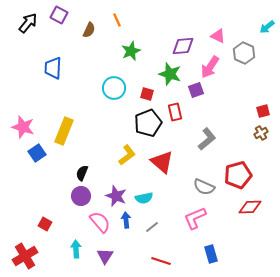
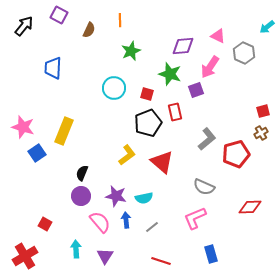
orange line at (117, 20): moved 3 px right; rotated 24 degrees clockwise
black arrow at (28, 23): moved 4 px left, 3 px down
red pentagon at (238, 175): moved 2 px left, 21 px up
purple star at (116, 196): rotated 10 degrees counterclockwise
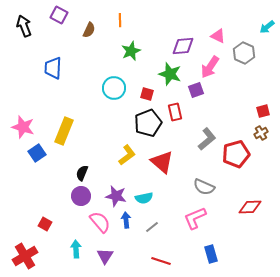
black arrow at (24, 26): rotated 60 degrees counterclockwise
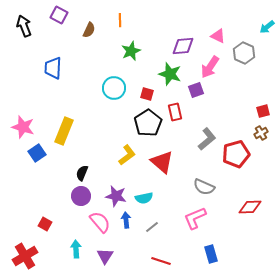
black pentagon at (148, 123): rotated 12 degrees counterclockwise
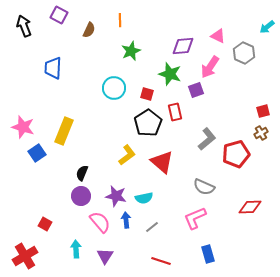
blue rectangle at (211, 254): moved 3 px left
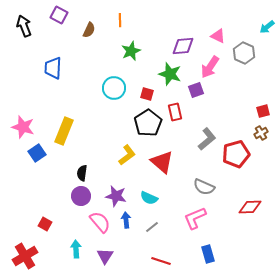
black semicircle at (82, 173): rotated 14 degrees counterclockwise
cyan semicircle at (144, 198): moved 5 px right; rotated 36 degrees clockwise
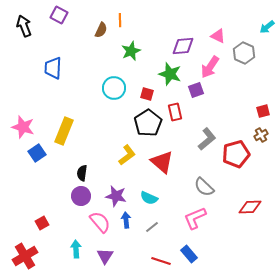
brown semicircle at (89, 30): moved 12 px right
brown cross at (261, 133): moved 2 px down
gray semicircle at (204, 187): rotated 20 degrees clockwise
red square at (45, 224): moved 3 px left, 1 px up; rotated 32 degrees clockwise
blue rectangle at (208, 254): moved 19 px left; rotated 24 degrees counterclockwise
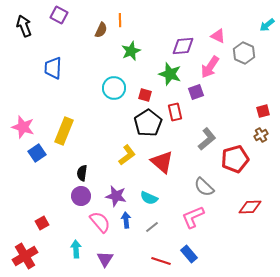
cyan arrow at (267, 27): moved 2 px up
purple square at (196, 90): moved 2 px down
red square at (147, 94): moved 2 px left, 1 px down
red pentagon at (236, 154): moved 1 px left, 5 px down
pink L-shape at (195, 218): moved 2 px left, 1 px up
purple triangle at (105, 256): moved 3 px down
